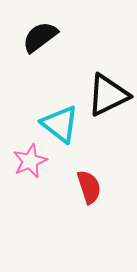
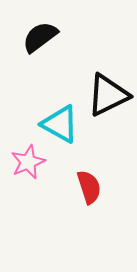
cyan triangle: rotated 9 degrees counterclockwise
pink star: moved 2 px left, 1 px down
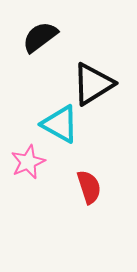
black triangle: moved 15 px left, 11 px up; rotated 6 degrees counterclockwise
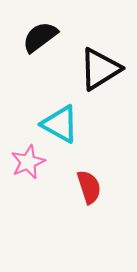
black triangle: moved 7 px right, 15 px up
